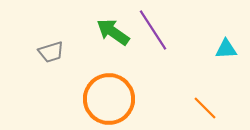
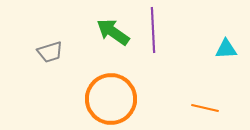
purple line: rotated 30 degrees clockwise
gray trapezoid: moved 1 px left
orange circle: moved 2 px right
orange line: rotated 32 degrees counterclockwise
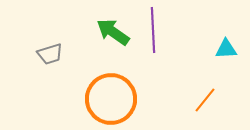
gray trapezoid: moved 2 px down
orange line: moved 8 px up; rotated 64 degrees counterclockwise
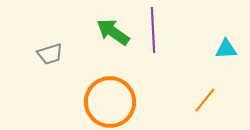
orange circle: moved 1 px left, 3 px down
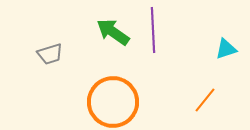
cyan triangle: rotated 15 degrees counterclockwise
orange circle: moved 3 px right
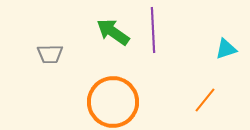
gray trapezoid: rotated 16 degrees clockwise
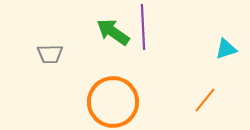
purple line: moved 10 px left, 3 px up
